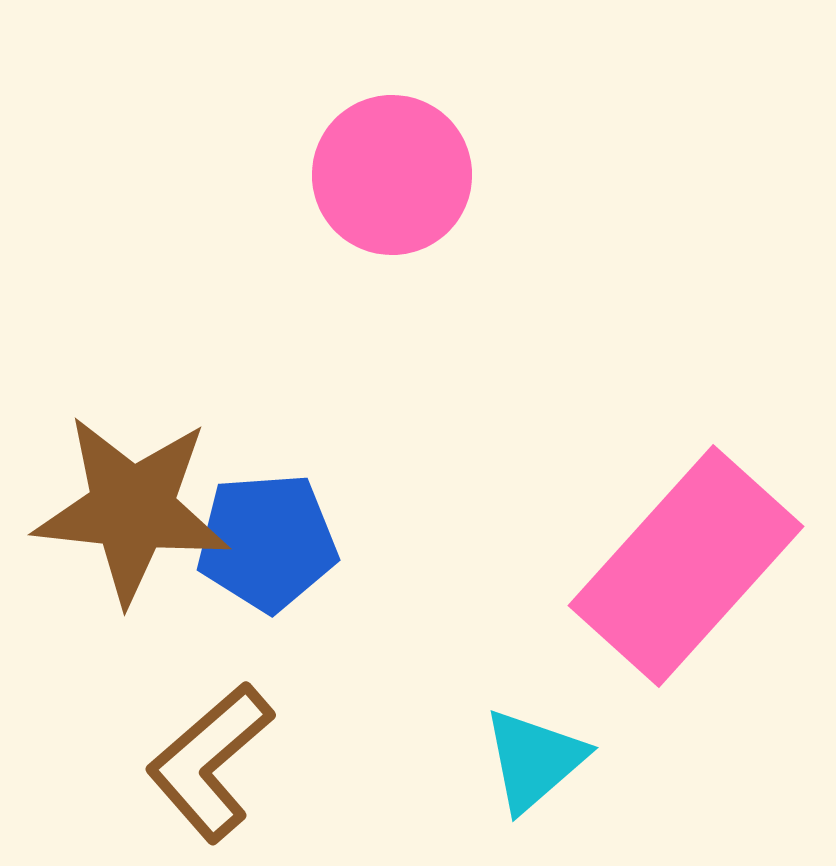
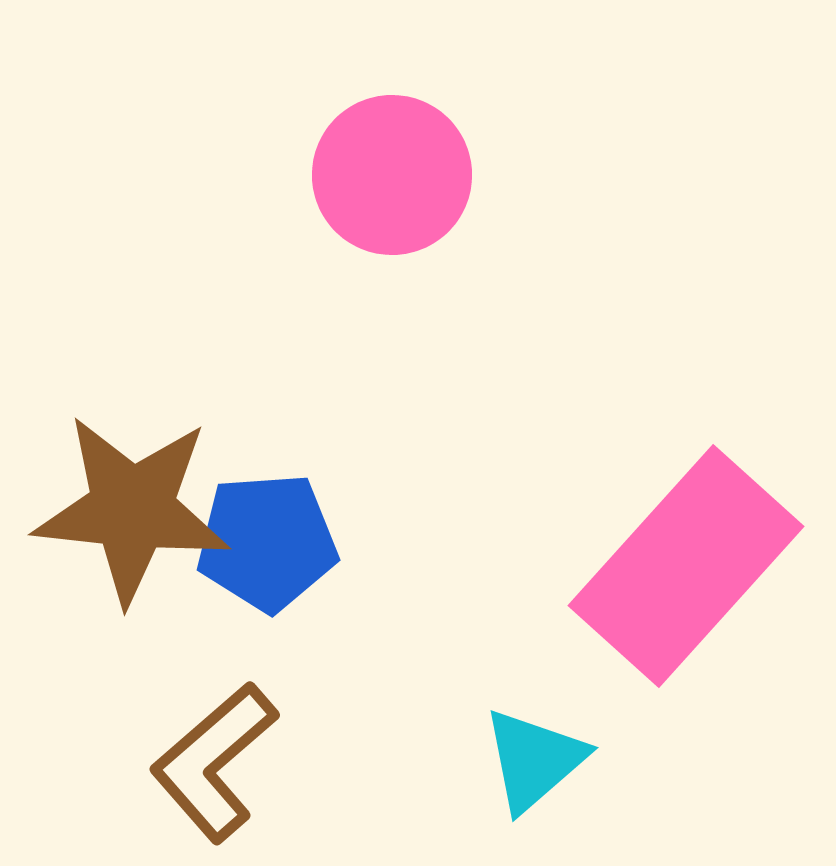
brown L-shape: moved 4 px right
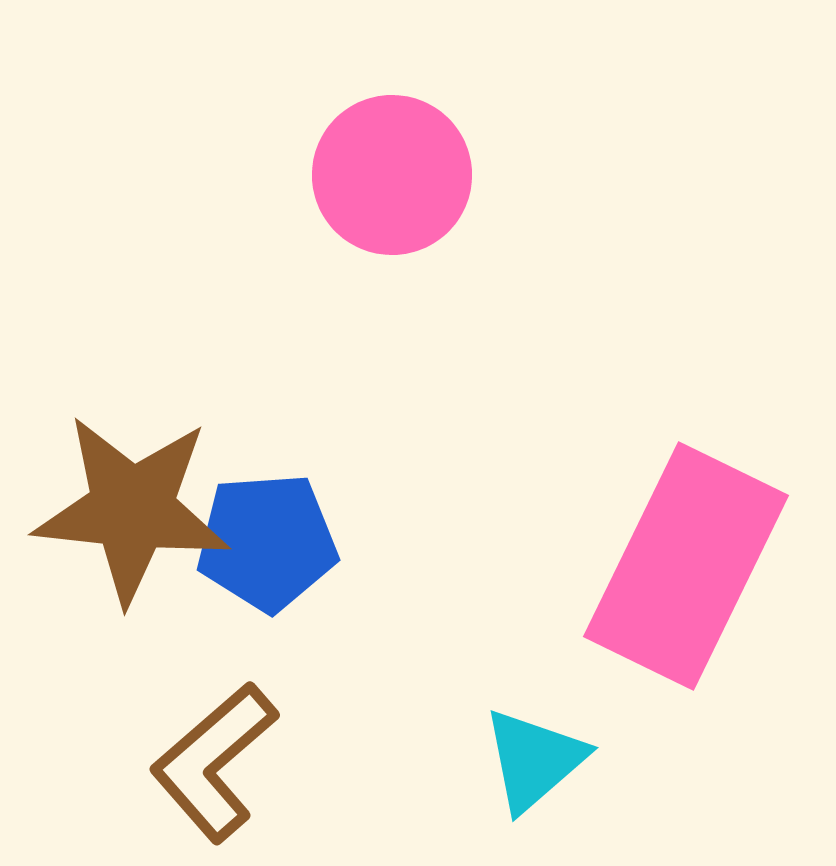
pink rectangle: rotated 16 degrees counterclockwise
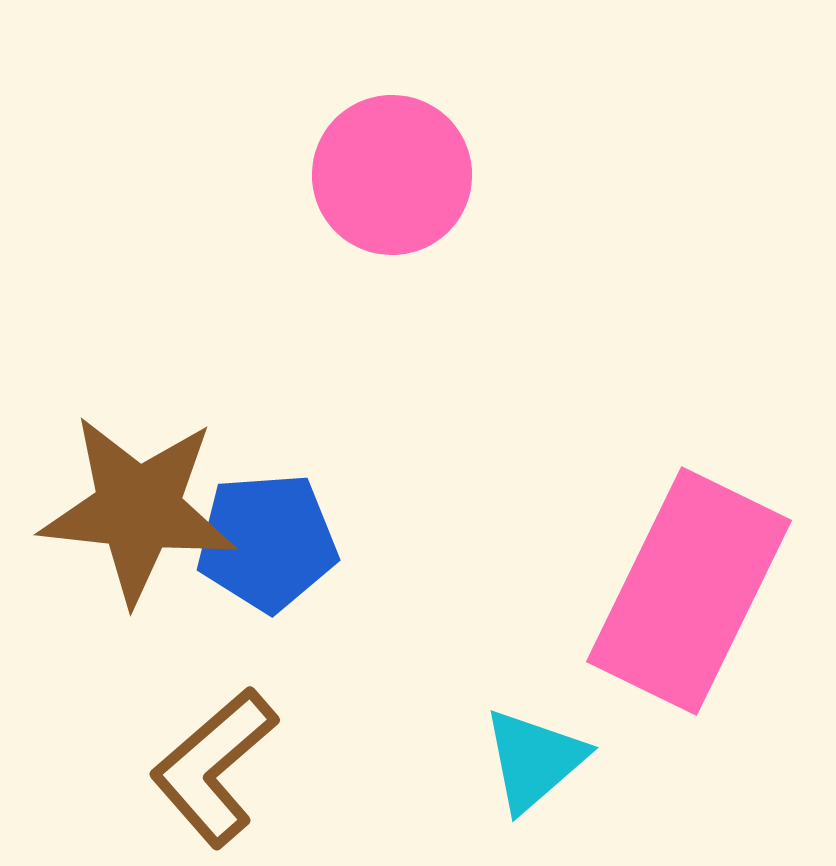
brown star: moved 6 px right
pink rectangle: moved 3 px right, 25 px down
brown L-shape: moved 5 px down
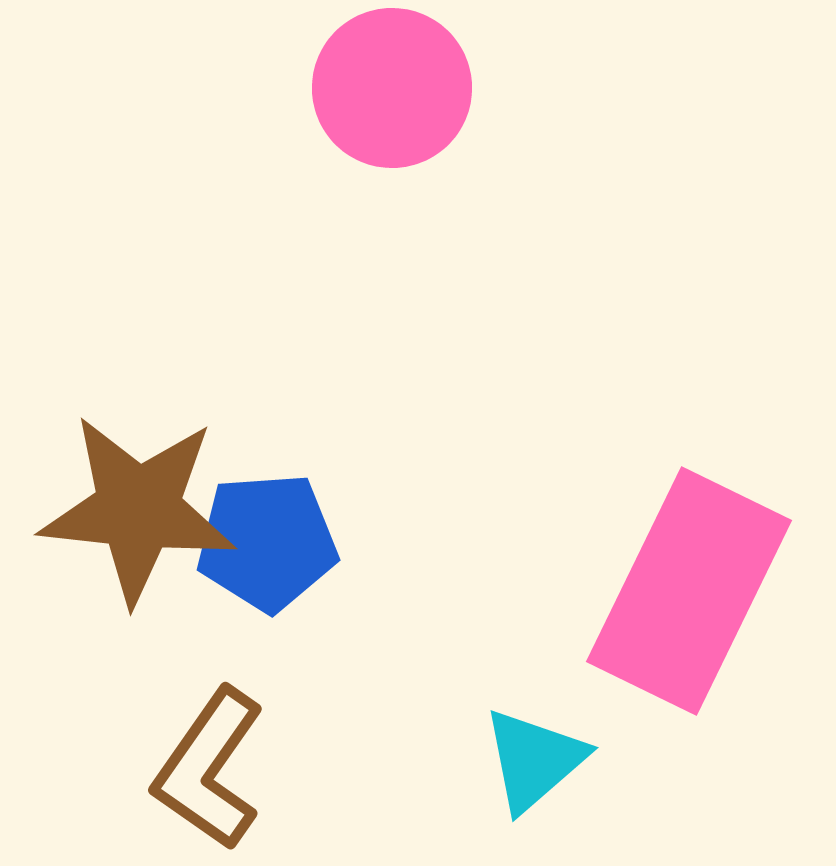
pink circle: moved 87 px up
brown L-shape: moved 5 px left, 2 px down; rotated 14 degrees counterclockwise
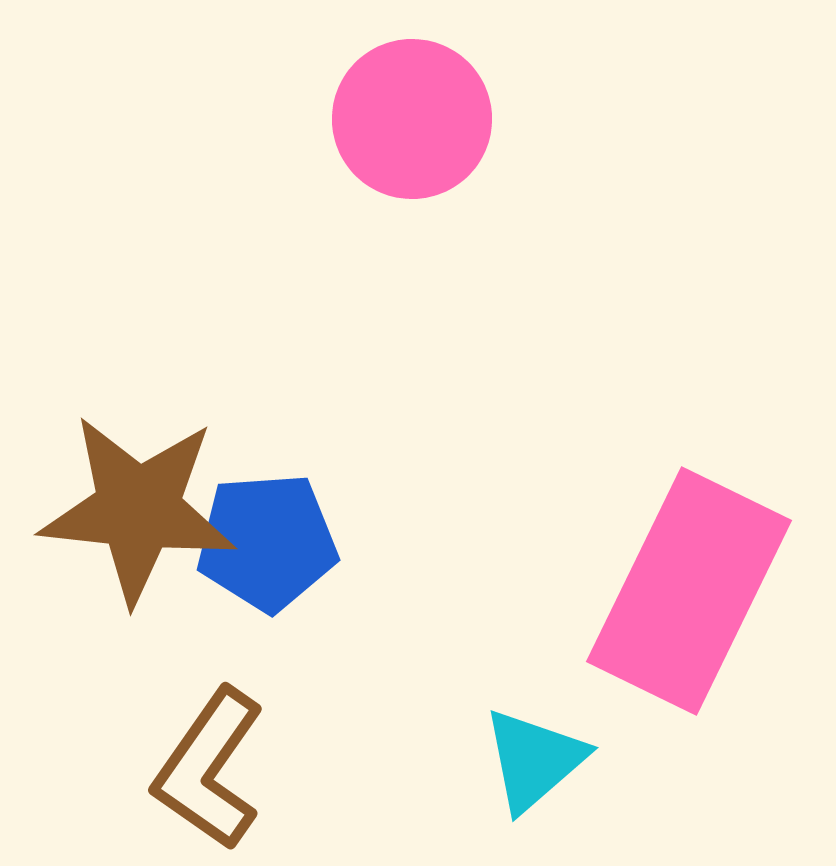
pink circle: moved 20 px right, 31 px down
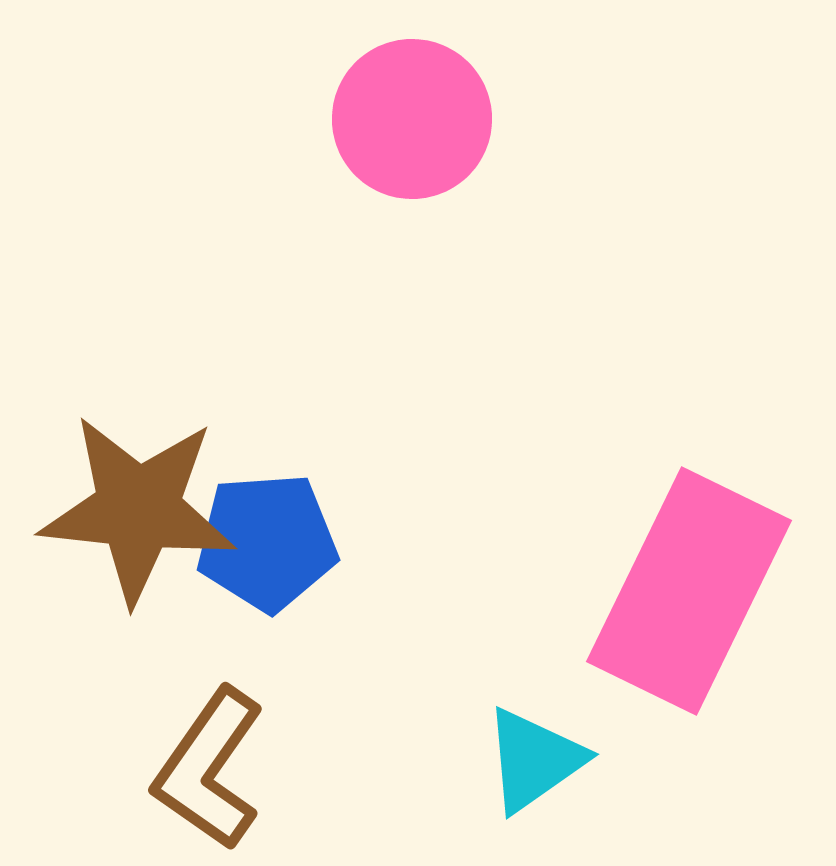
cyan triangle: rotated 6 degrees clockwise
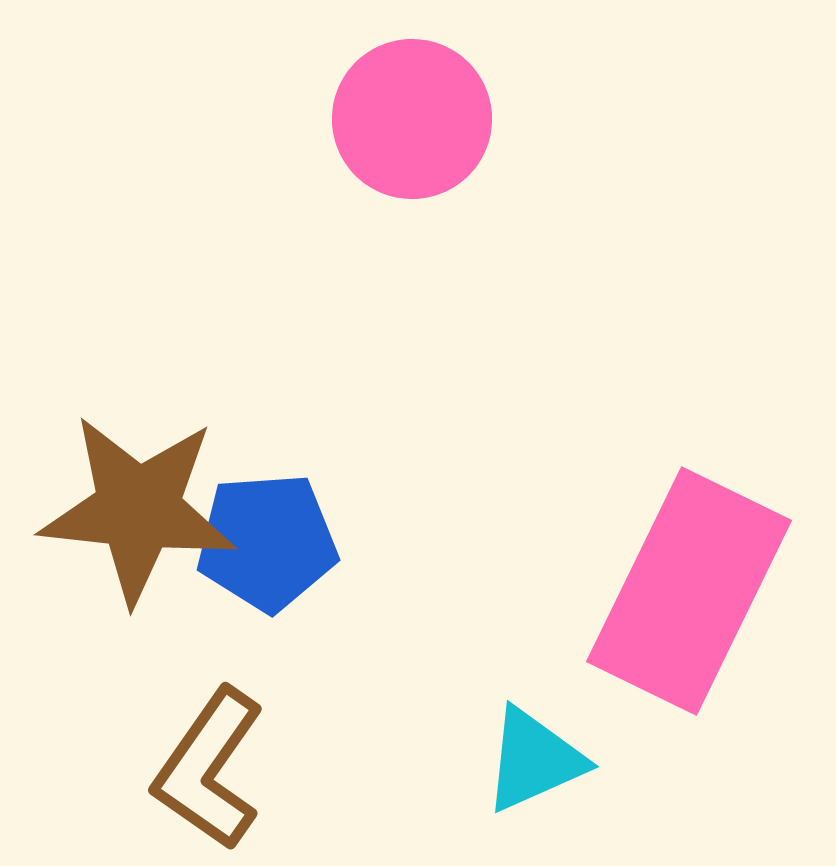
cyan triangle: rotated 11 degrees clockwise
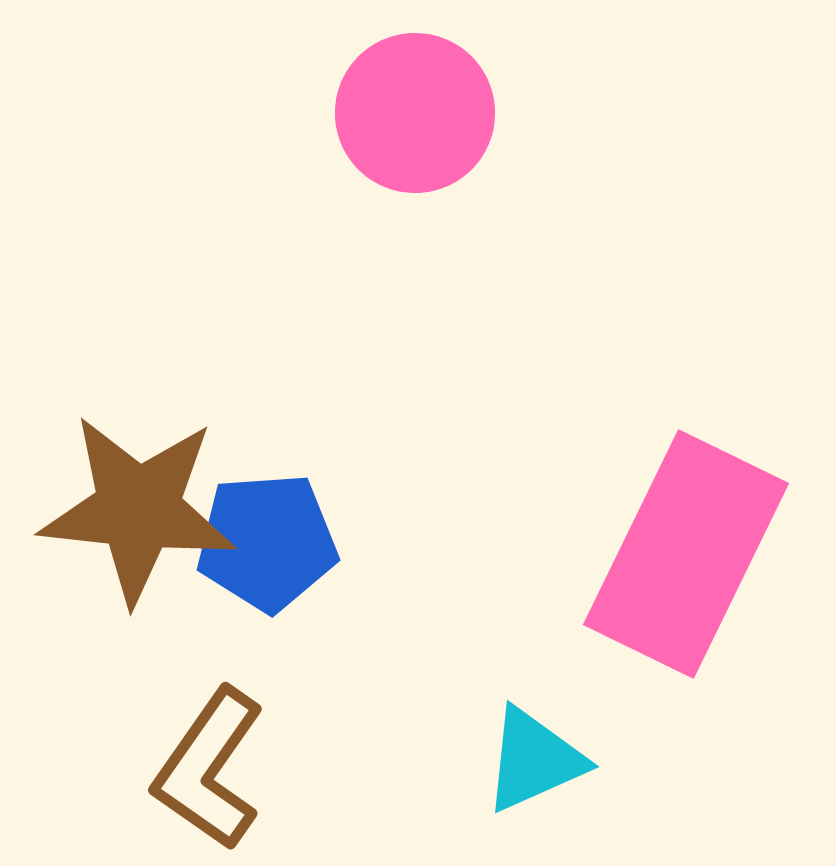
pink circle: moved 3 px right, 6 px up
pink rectangle: moved 3 px left, 37 px up
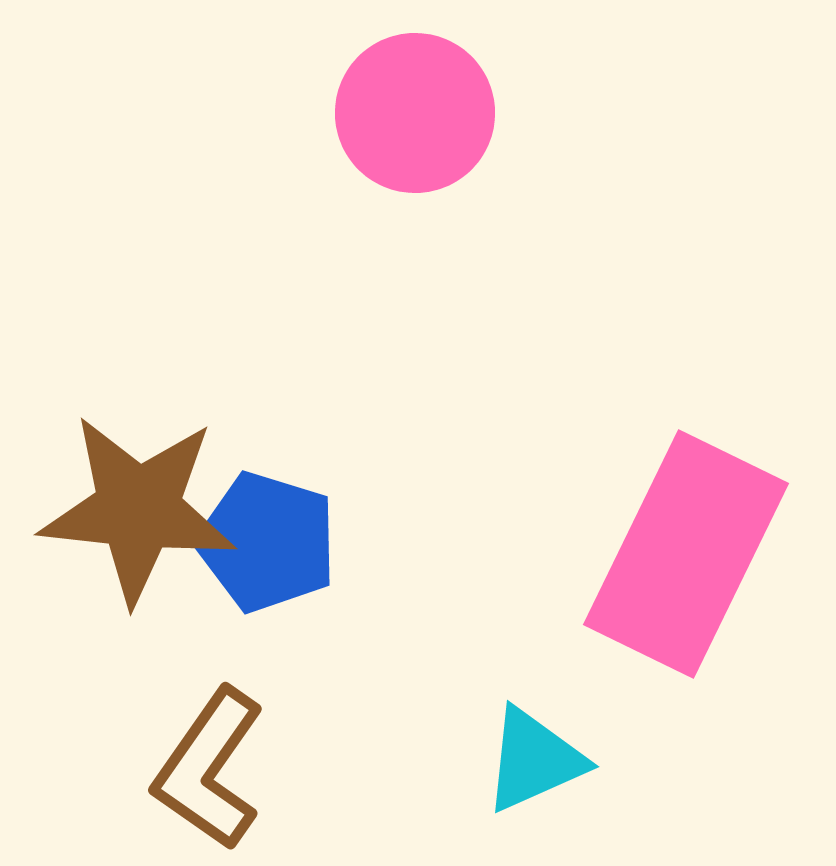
blue pentagon: rotated 21 degrees clockwise
